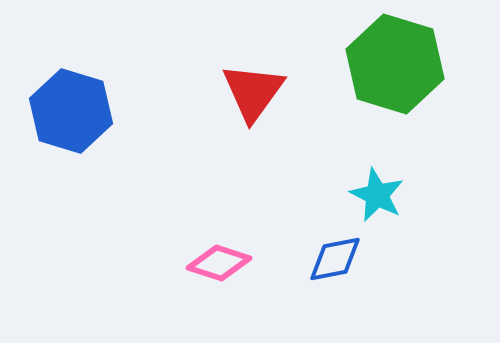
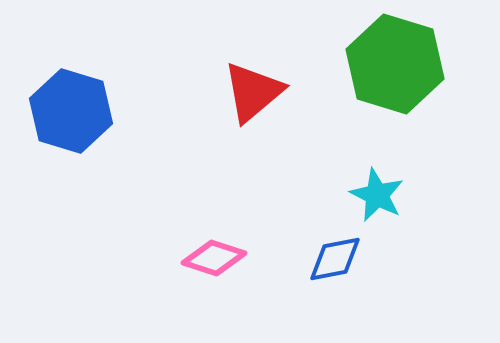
red triangle: rotated 14 degrees clockwise
pink diamond: moved 5 px left, 5 px up
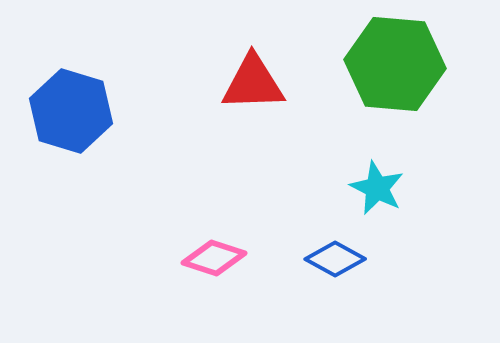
green hexagon: rotated 12 degrees counterclockwise
red triangle: moved 9 px up; rotated 38 degrees clockwise
cyan star: moved 7 px up
blue diamond: rotated 40 degrees clockwise
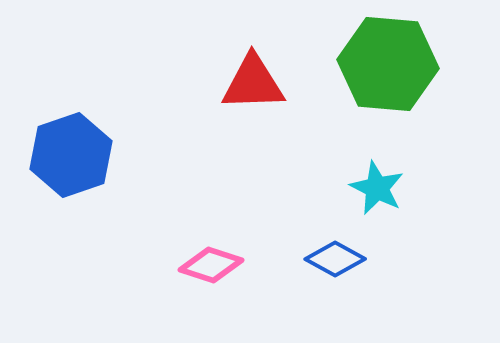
green hexagon: moved 7 px left
blue hexagon: moved 44 px down; rotated 24 degrees clockwise
pink diamond: moved 3 px left, 7 px down
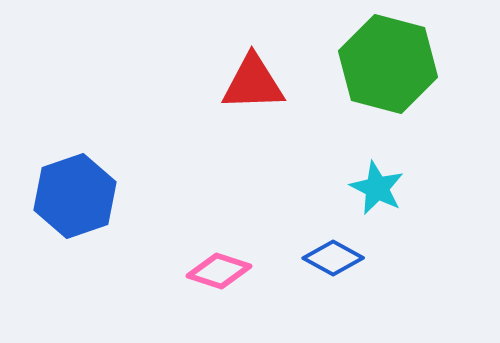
green hexagon: rotated 10 degrees clockwise
blue hexagon: moved 4 px right, 41 px down
blue diamond: moved 2 px left, 1 px up
pink diamond: moved 8 px right, 6 px down
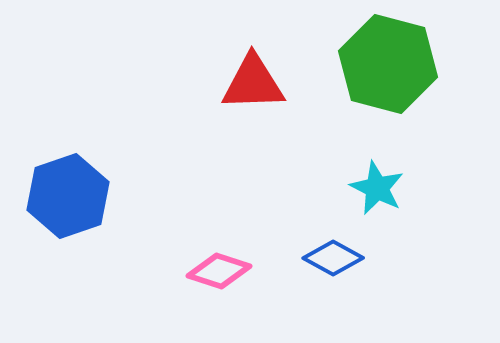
blue hexagon: moved 7 px left
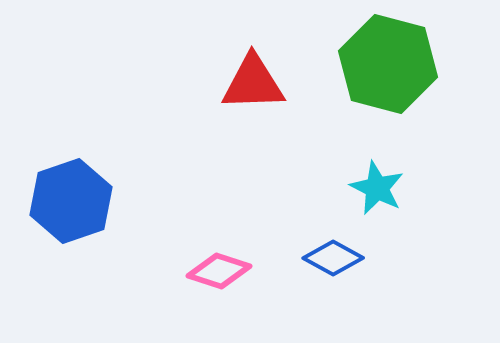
blue hexagon: moved 3 px right, 5 px down
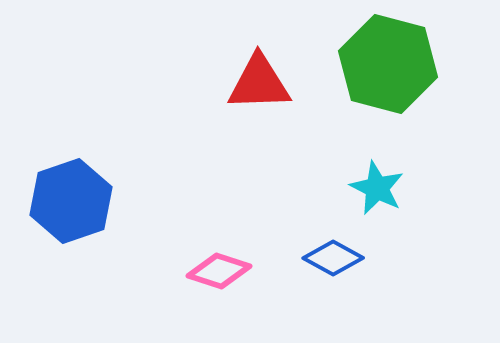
red triangle: moved 6 px right
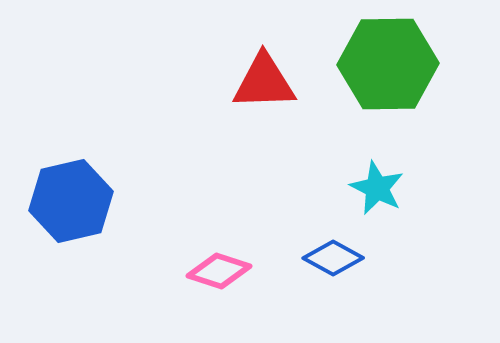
green hexagon: rotated 16 degrees counterclockwise
red triangle: moved 5 px right, 1 px up
blue hexagon: rotated 6 degrees clockwise
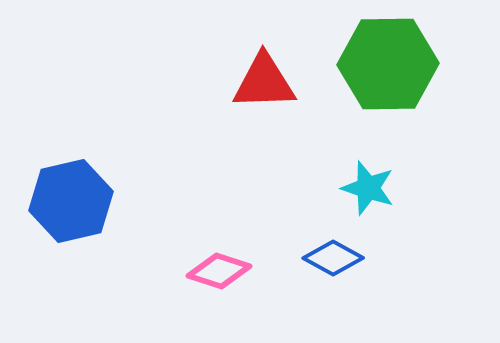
cyan star: moved 9 px left; rotated 8 degrees counterclockwise
